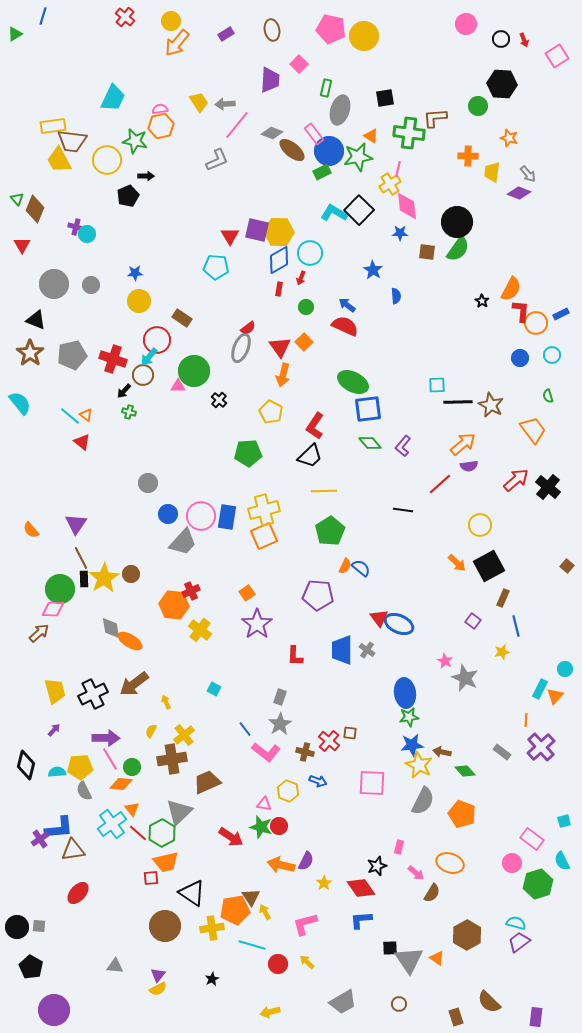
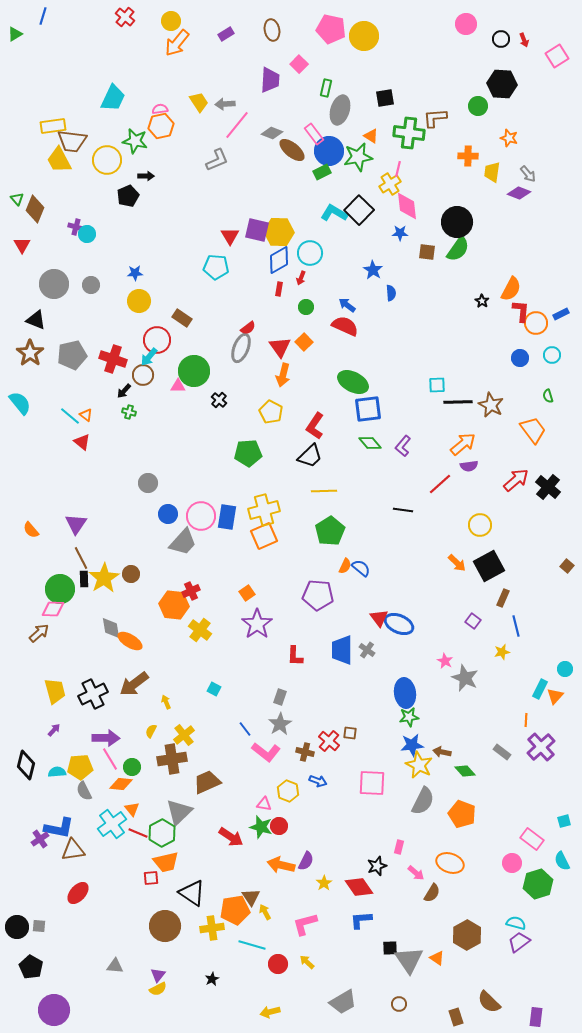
blue semicircle at (396, 296): moved 5 px left, 3 px up
blue L-shape at (59, 828): rotated 16 degrees clockwise
red line at (138, 833): rotated 18 degrees counterclockwise
red diamond at (361, 888): moved 2 px left, 1 px up
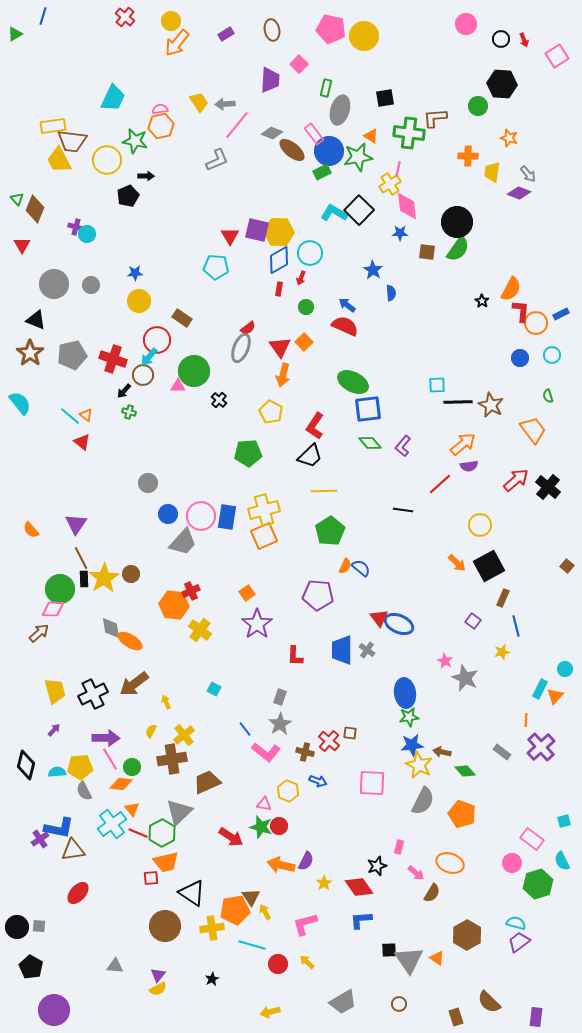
black square at (390, 948): moved 1 px left, 2 px down
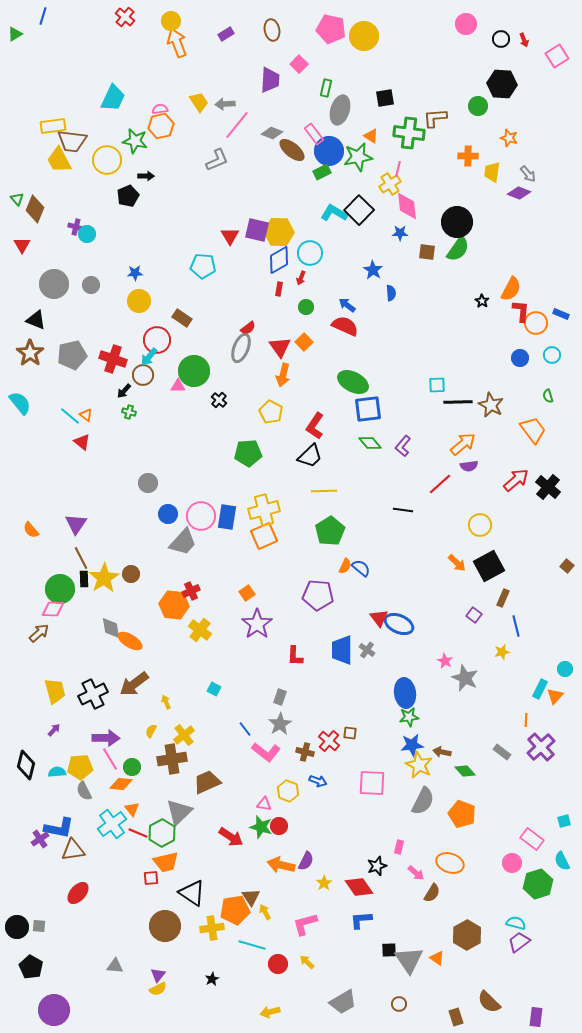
orange arrow at (177, 43): rotated 120 degrees clockwise
cyan pentagon at (216, 267): moved 13 px left, 1 px up
blue rectangle at (561, 314): rotated 49 degrees clockwise
purple square at (473, 621): moved 1 px right, 6 px up
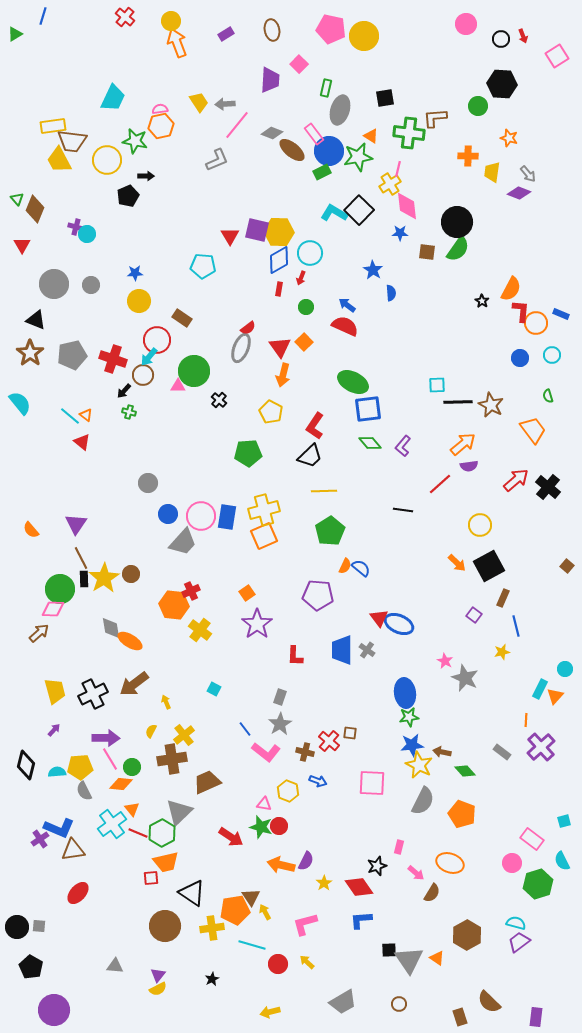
red arrow at (524, 40): moved 1 px left, 4 px up
blue L-shape at (59, 828): rotated 12 degrees clockwise
brown rectangle at (456, 1017): moved 4 px right
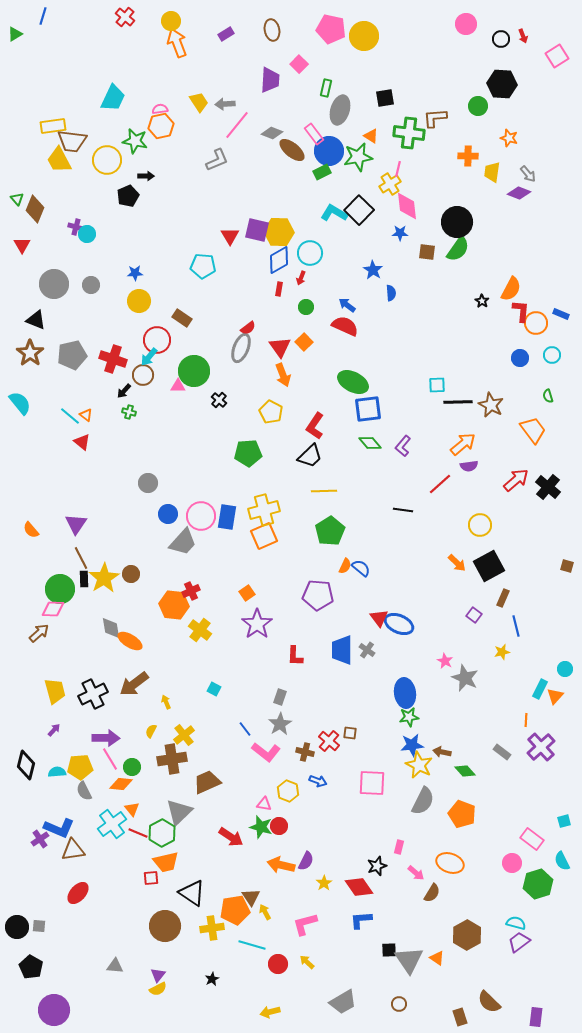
orange arrow at (283, 375): rotated 35 degrees counterclockwise
brown square at (567, 566): rotated 24 degrees counterclockwise
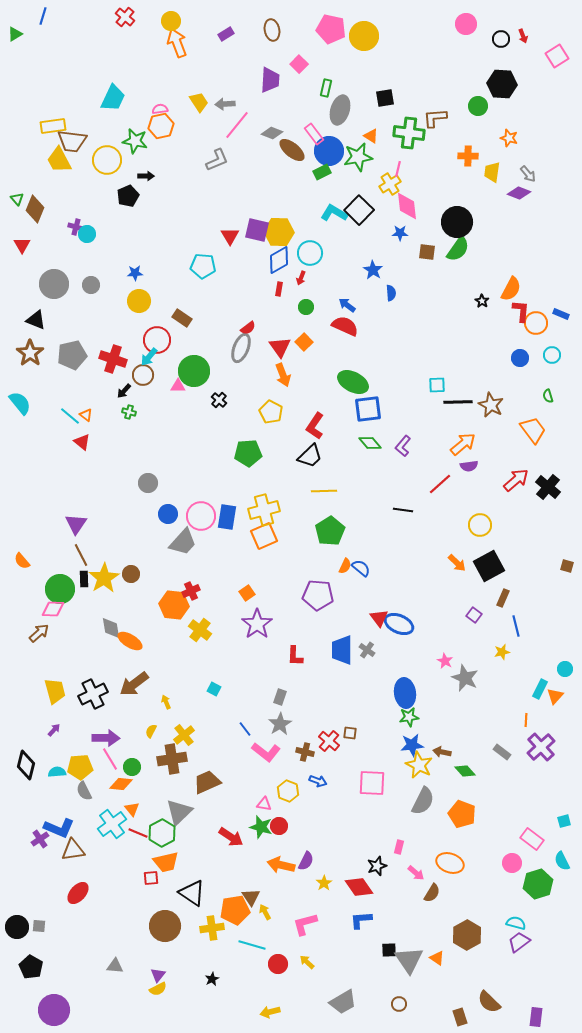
orange semicircle at (31, 530): moved 9 px left, 31 px down
brown line at (81, 558): moved 3 px up
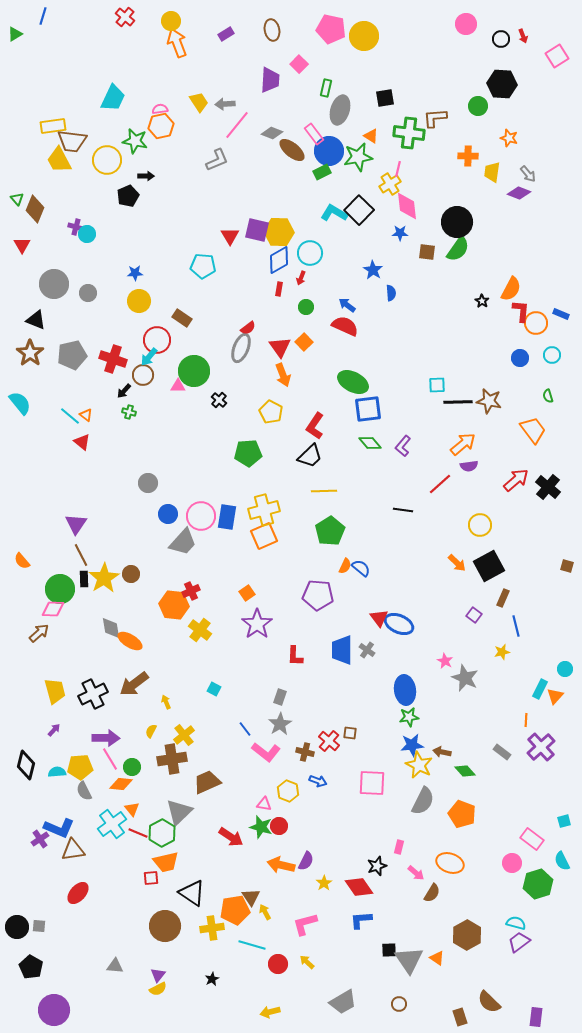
gray circle at (91, 285): moved 3 px left, 8 px down
brown star at (491, 405): moved 2 px left, 4 px up; rotated 15 degrees counterclockwise
blue ellipse at (405, 693): moved 3 px up
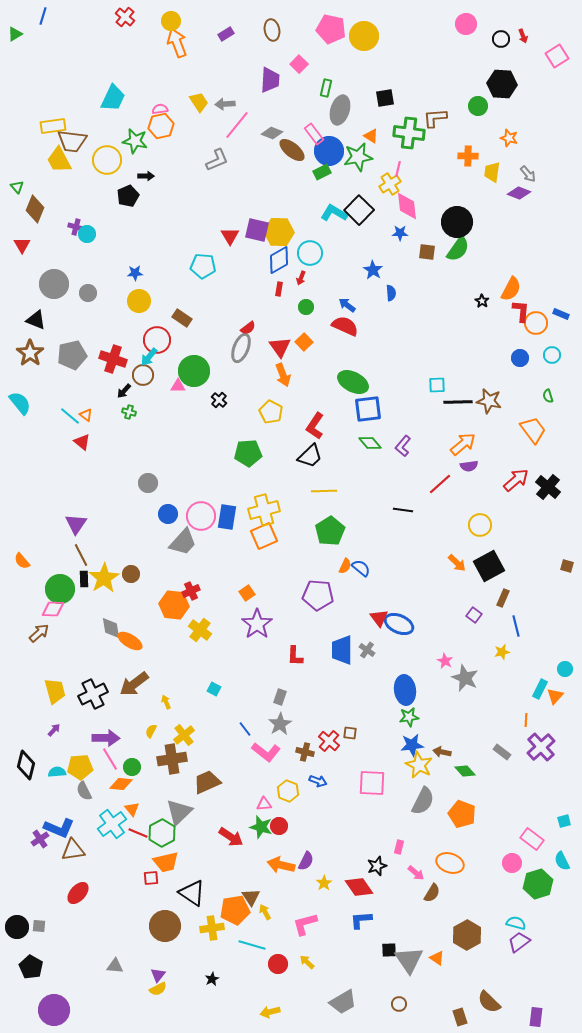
green triangle at (17, 199): moved 12 px up
pink triangle at (264, 804): rotated 14 degrees counterclockwise
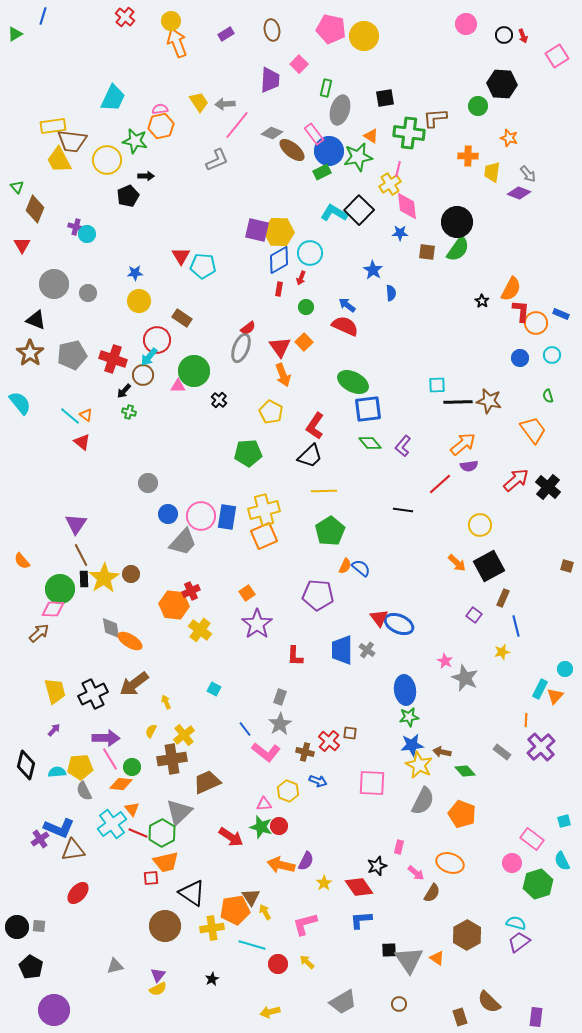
black circle at (501, 39): moved 3 px right, 4 px up
red triangle at (230, 236): moved 49 px left, 20 px down
gray triangle at (115, 966): rotated 18 degrees counterclockwise
